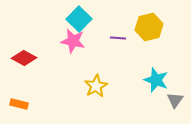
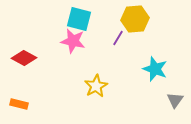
cyan square: rotated 30 degrees counterclockwise
yellow hexagon: moved 14 px left, 8 px up; rotated 8 degrees clockwise
purple line: rotated 63 degrees counterclockwise
cyan star: moved 1 px left, 11 px up
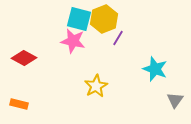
yellow hexagon: moved 31 px left; rotated 16 degrees counterclockwise
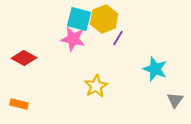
pink star: moved 2 px up
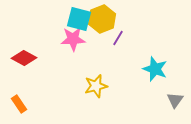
yellow hexagon: moved 2 px left
pink star: rotated 15 degrees counterclockwise
yellow star: rotated 15 degrees clockwise
orange rectangle: rotated 42 degrees clockwise
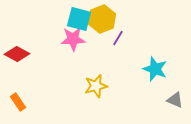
red diamond: moved 7 px left, 4 px up
gray triangle: rotated 42 degrees counterclockwise
orange rectangle: moved 1 px left, 2 px up
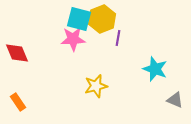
purple line: rotated 21 degrees counterclockwise
red diamond: moved 1 px up; rotated 40 degrees clockwise
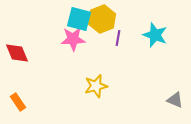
cyan star: moved 34 px up
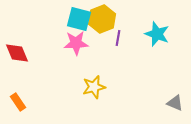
cyan star: moved 2 px right, 1 px up
pink star: moved 3 px right, 4 px down
yellow star: moved 2 px left, 1 px down
gray triangle: moved 3 px down
